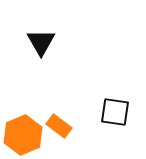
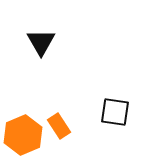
orange rectangle: rotated 20 degrees clockwise
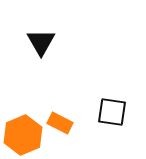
black square: moved 3 px left
orange rectangle: moved 1 px right, 3 px up; rotated 30 degrees counterclockwise
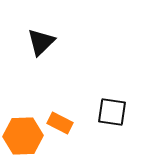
black triangle: rotated 16 degrees clockwise
orange hexagon: moved 1 px down; rotated 21 degrees clockwise
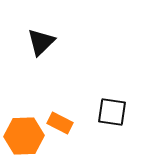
orange hexagon: moved 1 px right
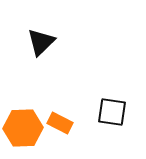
orange hexagon: moved 1 px left, 8 px up
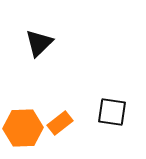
black triangle: moved 2 px left, 1 px down
orange rectangle: rotated 65 degrees counterclockwise
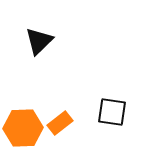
black triangle: moved 2 px up
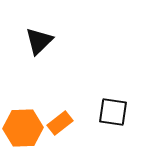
black square: moved 1 px right
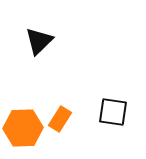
orange rectangle: moved 4 px up; rotated 20 degrees counterclockwise
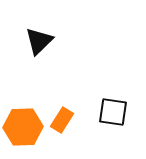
orange rectangle: moved 2 px right, 1 px down
orange hexagon: moved 1 px up
